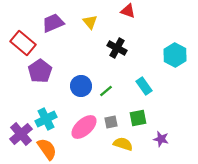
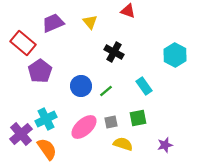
black cross: moved 3 px left, 4 px down
purple star: moved 4 px right, 6 px down; rotated 28 degrees counterclockwise
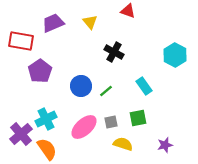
red rectangle: moved 2 px left, 2 px up; rotated 30 degrees counterclockwise
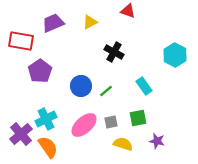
yellow triangle: rotated 42 degrees clockwise
pink ellipse: moved 2 px up
purple star: moved 8 px left, 4 px up; rotated 28 degrees clockwise
orange semicircle: moved 1 px right, 2 px up
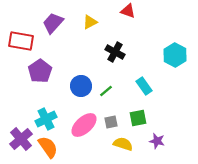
purple trapezoid: rotated 25 degrees counterclockwise
black cross: moved 1 px right
purple cross: moved 5 px down
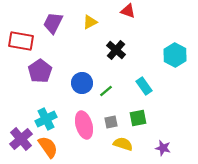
purple trapezoid: rotated 15 degrees counterclockwise
black cross: moved 1 px right, 2 px up; rotated 12 degrees clockwise
blue circle: moved 1 px right, 3 px up
pink ellipse: rotated 64 degrees counterclockwise
purple star: moved 6 px right, 7 px down
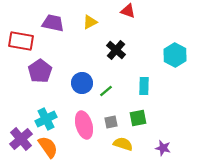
purple trapezoid: rotated 75 degrees clockwise
cyan rectangle: rotated 36 degrees clockwise
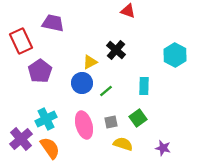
yellow triangle: moved 40 px down
red rectangle: rotated 55 degrees clockwise
green square: rotated 24 degrees counterclockwise
orange semicircle: moved 2 px right, 1 px down
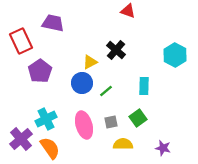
yellow semicircle: rotated 18 degrees counterclockwise
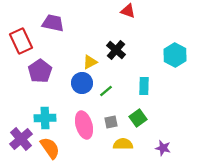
cyan cross: moved 1 px left, 1 px up; rotated 25 degrees clockwise
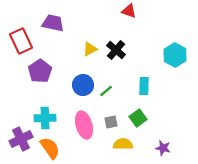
red triangle: moved 1 px right
yellow triangle: moved 13 px up
blue circle: moved 1 px right, 2 px down
purple cross: rotated 15 degrees clockwise
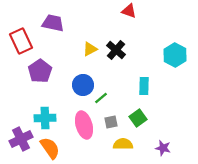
green line: moved 5 px left, 7 px down
